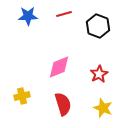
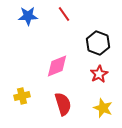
red line: rotated 70 degrees clockwise
black hexagon: moved 17 px down
pink diamond: moved 2 px left, 1 px up
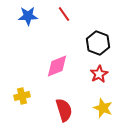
red semicircle: moved 1 px right, 6 px down
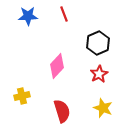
red line: rotated 14 degrees clockwise
black hexagon: rotated 15 degrees clockwise
pink diamond: rotated 25 degrees counterclockwise
red semicircle: moved 2 px left, 1 px down
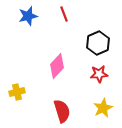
blue star: rotated 12 degrees counterclockwise
red star: rotated 24 degrees clockwise
yellow cross: moved 5 px left, 4 px up
yellow star: rotated 24 degrees clockwise
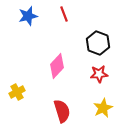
black hexagon: rotated 15 degrees counterclockwise
yellow cross: rotated 14 degrees counterclockwise
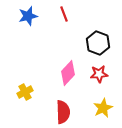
pink diamond: moved 11 px right, 7 px down
yellow cross: moved 8 px right
red semicircle: moved 1 px right, 1 px down; rotated 15 degrees clockwise
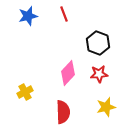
yellow star: moved 3 px right, 1 px up; rotated 12 degrees clockwise
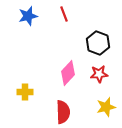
yellow cross: rotated 28 degrees clockwise
